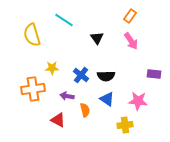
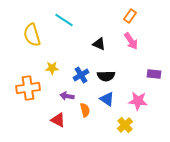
black triangle: moved 2 px right, 6 px down; rotated 32 degrees counterclockwise
blue cross: rotated 21 degrees clockwise
orange cross: moved 5 px left, 1 px up
yellow cross: rotated 35 degrees counterclockwise
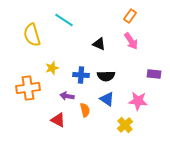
yellow star: rotated 16 degrees counterclockwise
blue cross: rotated 35 degrees clockwise
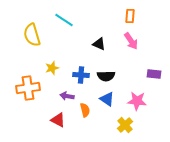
orange rectangle: rotated 32 degrees counterclockwise
pink star: moved 1 px left
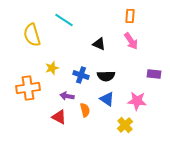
blue cross: rotated 14 degrees clockwise
red triangle: moved 1 px right, 3 px up
